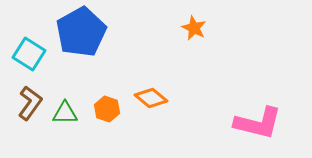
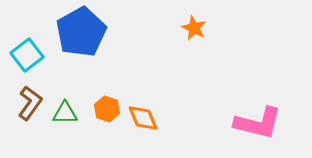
cyan square: moved 2 px left, 1 px down; rotated 20 degrees clockwise
orange diamond: moved 8 px left, 20 px down; rotated 28 degrees clockwise
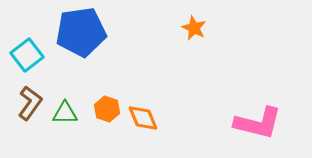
blue pentagon: rotated 21 degrees clockwise
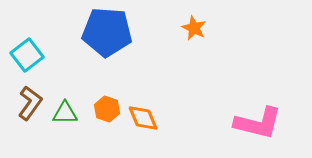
blue pentagon: moved 26 px right; rotated 12 degrees clockwise
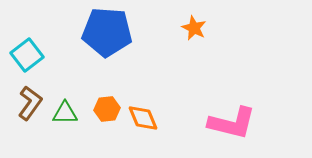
orange hexagon: rotated 25 degrees counterclockwise
pink L-shape: moved 26 px left
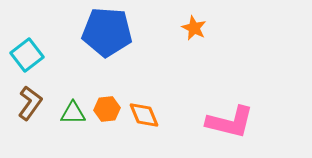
green triangle: moved 8 px right
orange diamond: moved 1 px right, 3 px up
pink L-shape: moved 2 px left, 1 px up
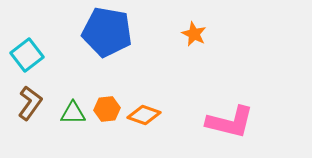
orange star: moved 6 px down
blue pentagon: rotated 6 degrees clockwise
orange diamond: rotated 48 degrees counterclockwise
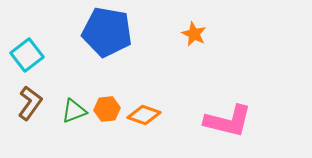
green triangle: moved 1 px right, 2 px up; rotated 20 degrees counterclockwise
pink L-shape: moved 2 px left, 1 px up
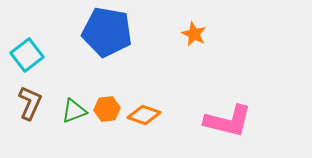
brown L-shape: rotated 12 degrees counterclockwise
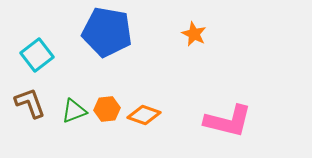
cyan square: moved 10 px right
brown L-shape: rotated 44 degrees counterclockwise
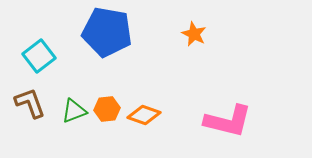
cyan square: moved 2 px right, 1 px down
